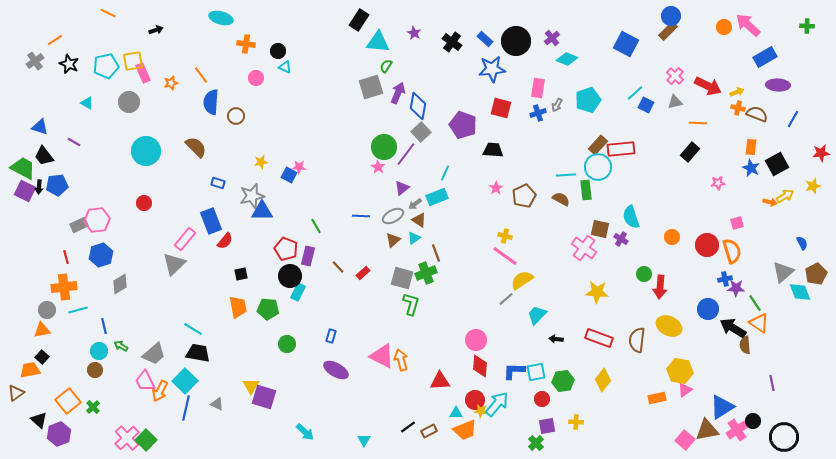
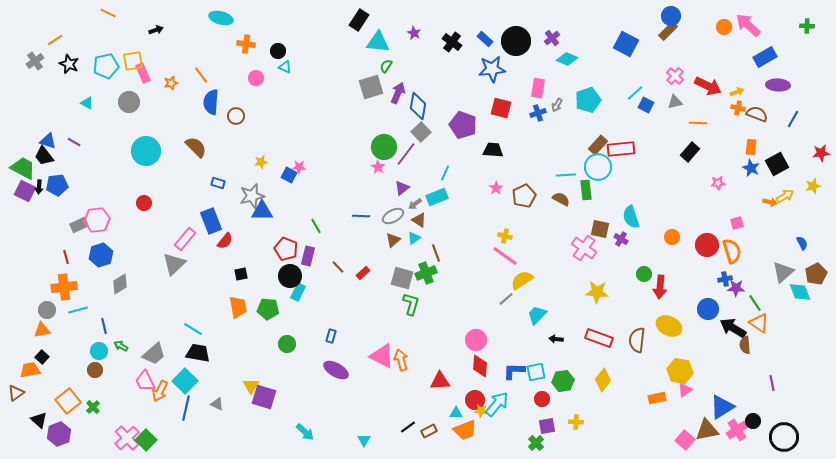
blue triangle at (40, 127): moved 8 px right, 14 px down
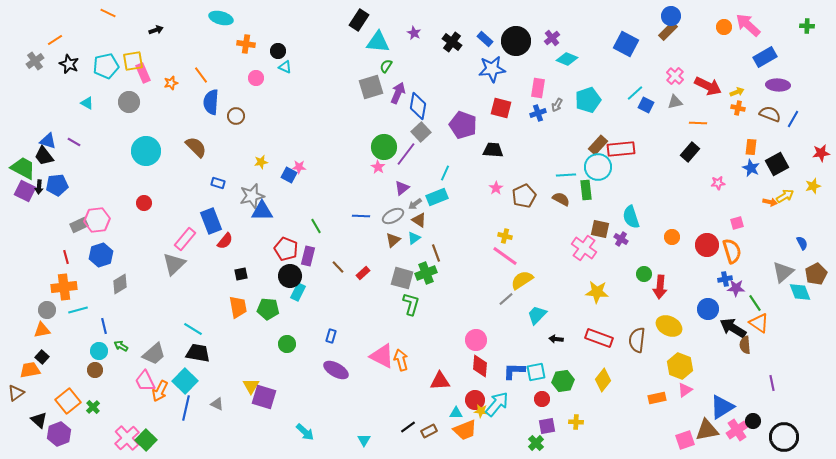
brown semicircle at (757, 114): moved 13 px right
yellow hexagon at (680, 371): moved 5 px up; rotated 10 degrees clockwise
pink square at (685, 440): rotated 30 degrees clockwise
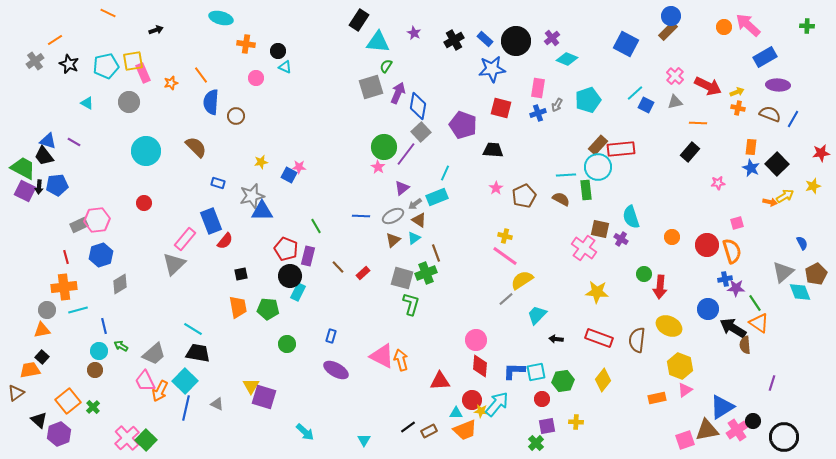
black cross at (452, 42): moved 2 px right, 2 px up; rotated 24 degrees clockwise
black square at (777, 164): rotated 15 degrees counterclockwise
purple line at (772, 383): rotated 28 degrees clockwise
red circle at (475, 400): moved 3 px left
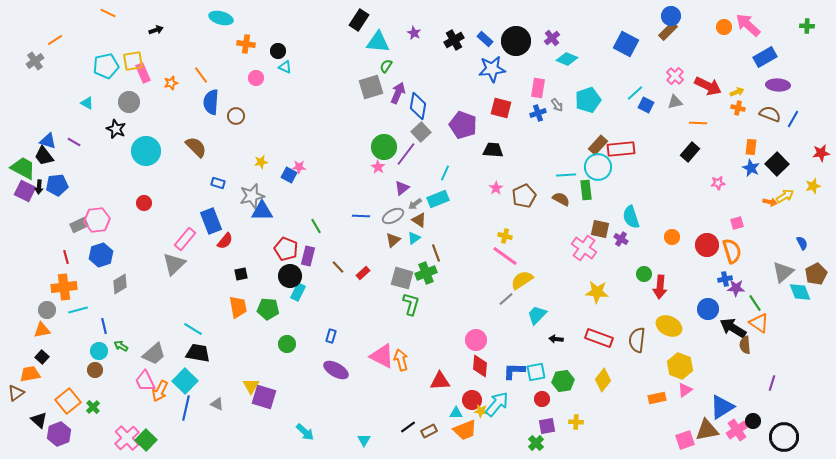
black star at (69, 64): moved 47 px right, 65 px down
gray arrow at (557, 105): rotated 64 degrees counterclockwise
cyan rectangle at (437, 197): moved 1 px right, 2 px down
orange trapezoid at (30, 370): moved 4 px down
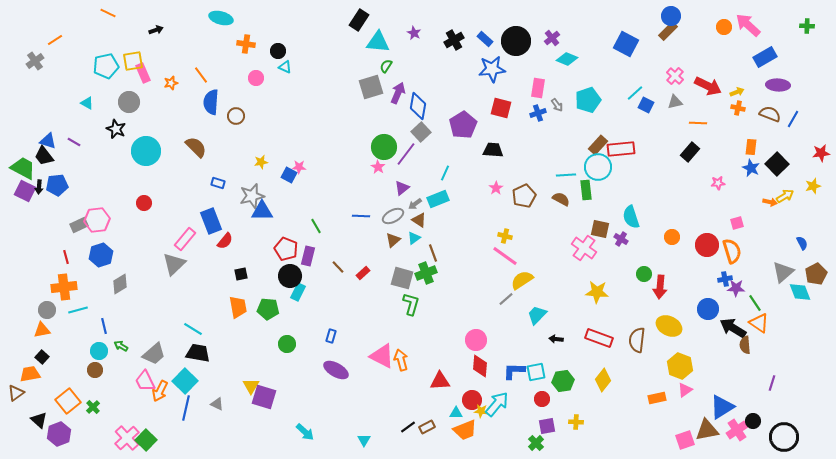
purple pentagon at (463, 125): rotated 20 degrees clockwise
brown line at (436, 253): moved 3 px left
brown rectangle at (429, 431): moved 2 px left, 4 px up
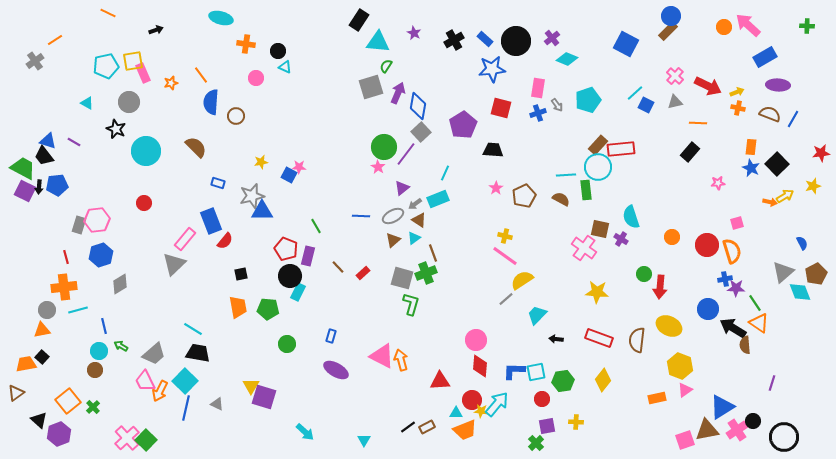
gray rectangle at (79, 225): rotated 48 degrees counterclockwise
orange trapezoid at (30, 374): moved 4 px left, 10 px up
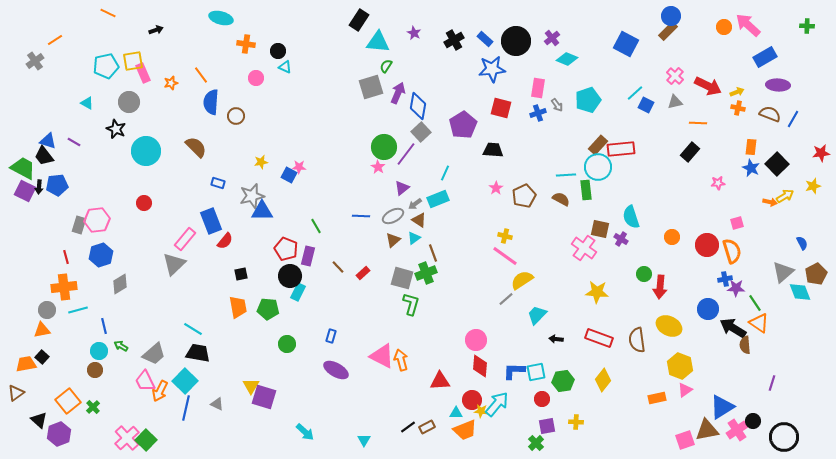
brown semicircle at (637, 340): rotated 15 degrees counterclockwise
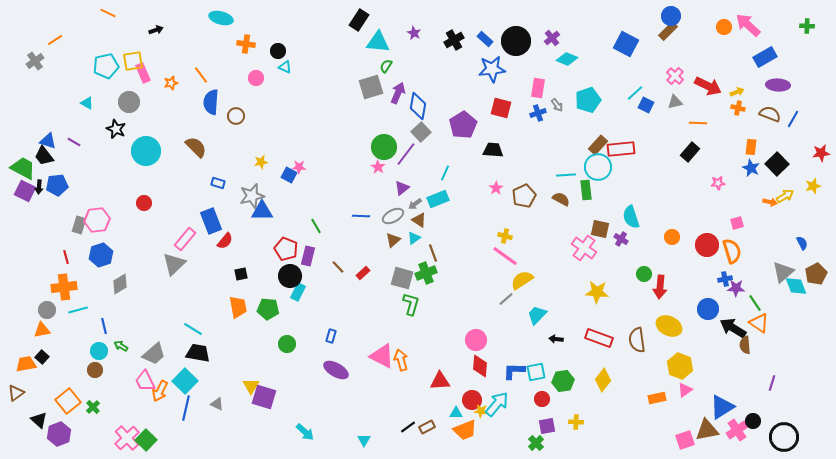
cyan diamond at (800, 292): moved 4 px left, 6 px up
